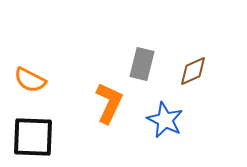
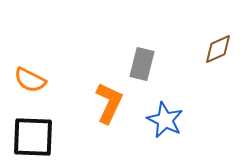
brown diamond: moved 25 px right, 22 px up
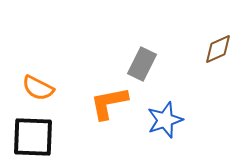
gray rectangle: rotated 12 degrees clockwise
orange semicircle: moved 8 px right, 8 px down
orange L-shape: rotated 126 degrees counterclockwise
blue star: rotated 27 degrees clockwise
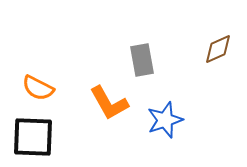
gray rectangle: moved 4 px up; rotated 36 degrees counterclockwise
orange L-shape: rotated 108 degrees counterclockwise
